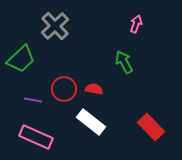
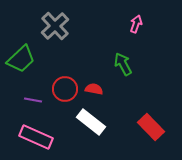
green arrow: moved 1 px left, 2 px down
red circle: moved 1 px right
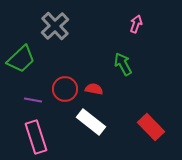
pink rectangle: rotated 48 degrees clockwise
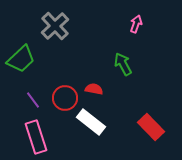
red circle: moved 9 px down
purple line: rotated 42 degrees clockwise
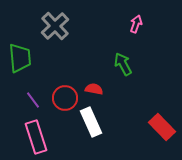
green trapezoid: moved 1 px left, 1 px up; rotated 52 degrees counterclockwise
white rectangle: rotated 28 degrees clockwise
red rectangle: moved 11 px right
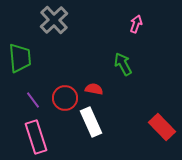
gray cross: moved 1 px left, 6 px up
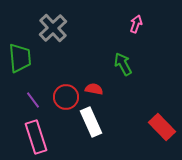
gray cross: moved 1 px left, 8 px down
red circle: moved 1 px right, 1 px up
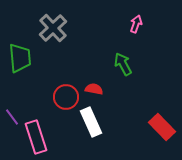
purple line: moved 21 px left, 17 px down
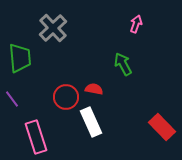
purple line: moved 18 px up
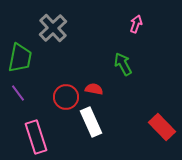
green trapezoid: rotated 16 degrees clockwise
purple line: moved 6 px right, 6 px up
